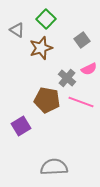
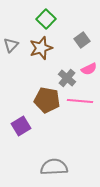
gray triangle: moved 6 px left, 15 px down; rotated 42 degrees clockwise
pink line: moved 1 px left, 1 px up; rotated 15 degrees counterclockwise
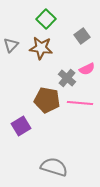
gray square: moved 4 px up
brown star: rotated 25 degrees clockwise
pink semicircle: moved 2 px left
pink line: moved 2 px down
gray semicircle: rotated 20 degrees clockwise
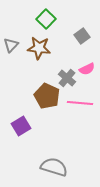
brown star: moved 2 px left
brown pentagon: moved 4 px up; rotated 15 degrees clockwise
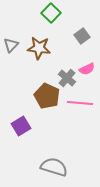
green square: moved 5 px right, 6 px up
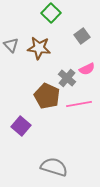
gray triangle: rotated 28 degrees counterclockwise
pink line: moved 1 px left, 1 px down; rotated 15 degrees counterclockwise
purple square: rotated 18 degrees counterclockwise
